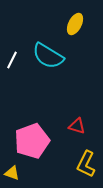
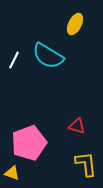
white line: moved 2 px right
pink pentagon: moved 3 px left, 2 px down
yellow L-shape: rotated 148 degrees clockwise
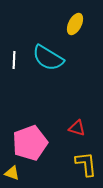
cyan semicircle: moved 2 px down
white line: rotated 24 degrees counterclockwise
red triangle: moved 2 px down
pink pentagon: moved 1 px right
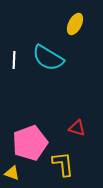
yellow L-shape: moved 23 px left
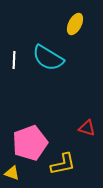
red triangle: moved 10 px right
yellow L-shape: rotated 84 degrees clockwise
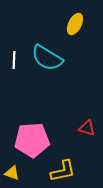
cyan semicircle: moved 1 px left
pink pentagon: moved 2 px right, 3 px up; rotated 16 degrees clockwise
yellow L-shape: moved 7 px down
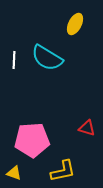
yellow triangle: moved 2 px right
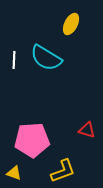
yellow ellipse: moved 4 px left
cyan semicircle: moved 1 px left
red triangle: moved 2 px down
yellow L-shape: rotated 8 degrees counterclockwise
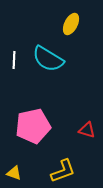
cyan semicircle: moved 2 px right, 1 px down
pink pentagon: moved 1 px right, 14 px up; rotated 8 degrees counterclockwise
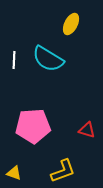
pink pentagon: rotated 8 degrees clockwise
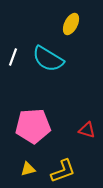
white line: moved 1 px left, 3 px up; rotated 18 degrees clockwise
yellow triangle: moved 14 px right, 4 px up; rotated 35 degrees counterclockwise
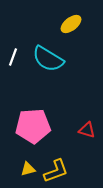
yellow ellipse: rotated 25 degrees clockwise
yellow L-shape: moved 7 px left
